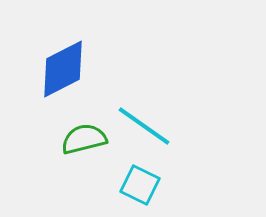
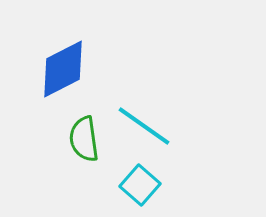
green semicircle: rotated 84 degrees counterclockwise
cyan square: rotated 15 degrees clockwise
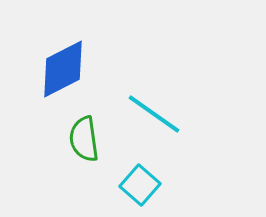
cyan line: moved 10 px right, 12 px up
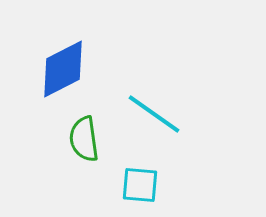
cyan square: rotated 36 degrees counterclockwise
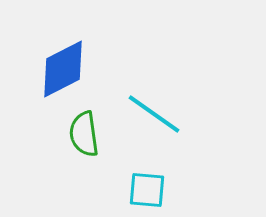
green semicircle: moved 5 px up
cyan square: moved 7 px right, 5 px down
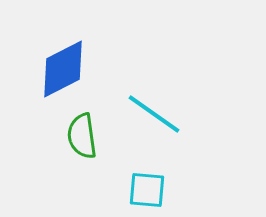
green semicircle: moved 2 px left, 2 px down
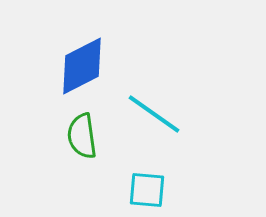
blue diamond: moved 19 px right, 3 px up
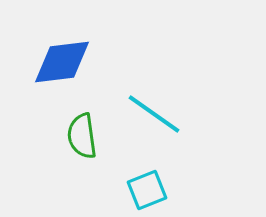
blue diamond: moved 20 px left, 4 px up; rotated 20 degrees clockwise
cyan square: rotated 27 degrees counterclockwise
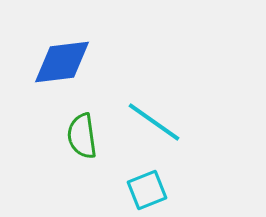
cyan line: moved 8 px down
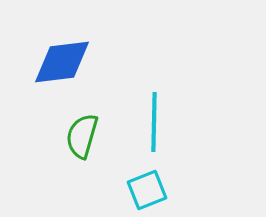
cyan line: rotated 56 degrees clockwise
green semicircle: rotated 24 degrees clockwise
